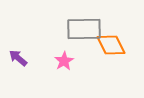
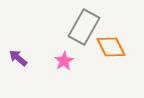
gray rectangle: moved 2 px up; rotated 60 degrees counterclockwise
orange diamond: moved 2 px down
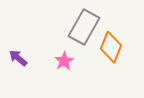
orange diamond: rotated 48 degrees clockwise
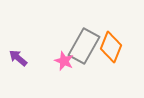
gray rectangle: moved 19 px down
pink star: rotated 18 degrees counterclockwise
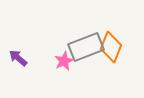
gray rectangle: moved 2 px right, 1 px down; rotated 40 degrees clockwise
pink star: rotated 24 degrees clockwise
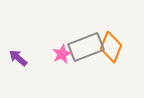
pink star: moved 2 px left, 7 px up
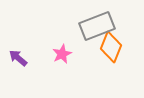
gray rectangle: moved 11 px right, 21 px up
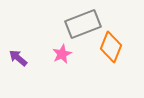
gray rectangle: moved 14 px left, 2 px up
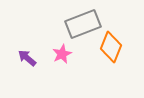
purple arrow: moved 9 px right
